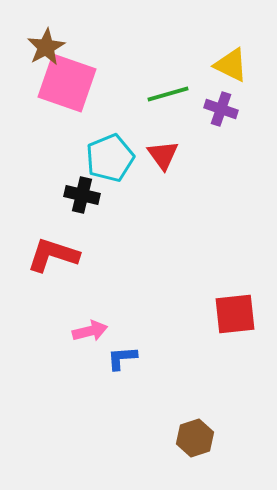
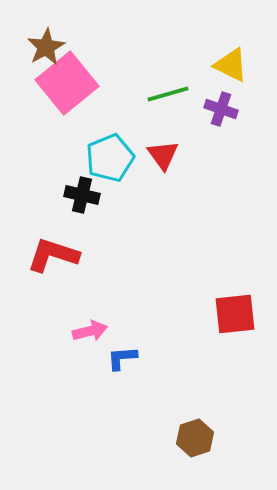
pink square: rotated 32 degrees clockwise
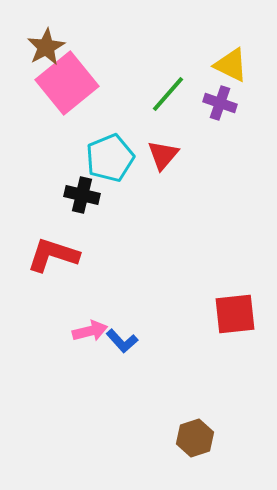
green line: rotated 33 degrees counterclockwise
purple cross: moved 1 px left, 6 px up
red triangle: rotated 16 degrees clockwise
blue L-shape: moved 17 px up; rotated 128 degrees counterclockwise
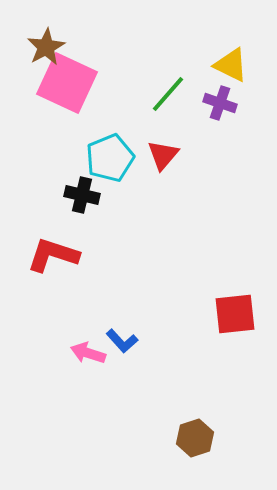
pink square: rotated 26 degrees counterclockwise
pink arrow: moved 2 px left, 22 px down; rotated 148 degrees counterclockwise
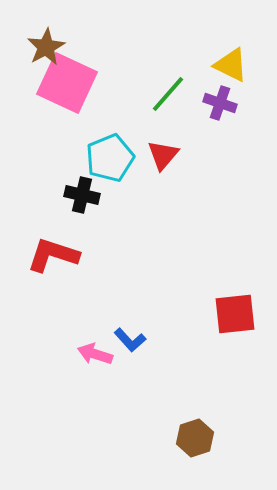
blue L-shape: moved 8 px right, 1 px up
pink arrow: moved 7 px right, 1 px down
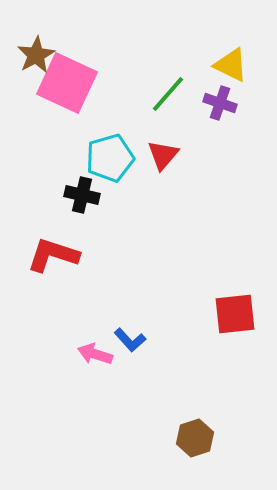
brown star: moved 10 px left, 8 px down
cyan pentagon: rotated 6 degrees clockwise
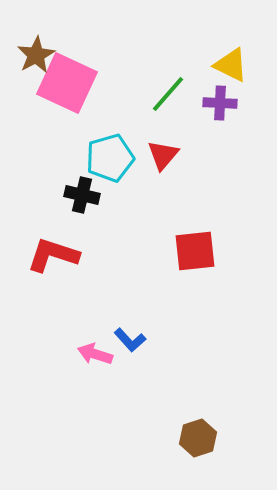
purple cross: rotated 16 degrees counterclockwise
red square: moved 40 px left, 63 px up
brown hexagon: moved 3 px right
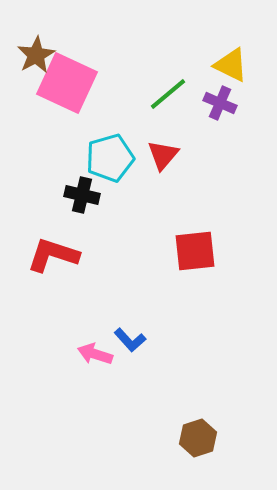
green line: rotated 9 degrees clockwise
purple cross: rotated 20 degrees clockwise
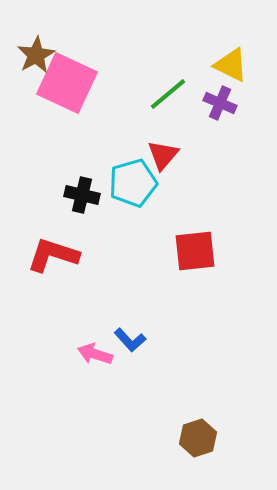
cyan pentagon: moved 23 px right, 25 px down
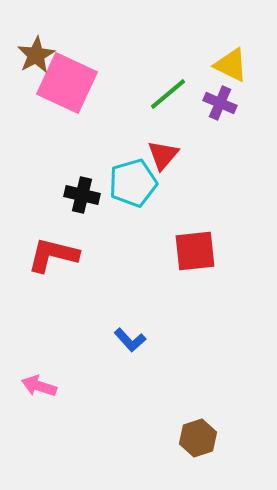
red L-shape: rotated 4 degrees counterclockwise
pink arrow: moved 56 px left, 32 px down
